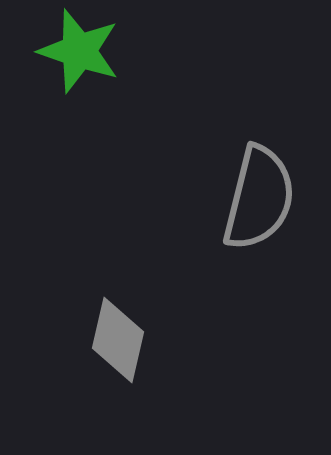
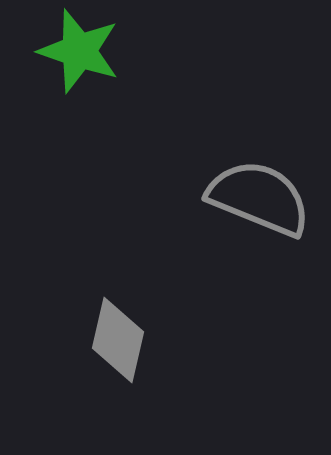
gray semicircle: rotated 82 degrees counterclockwise
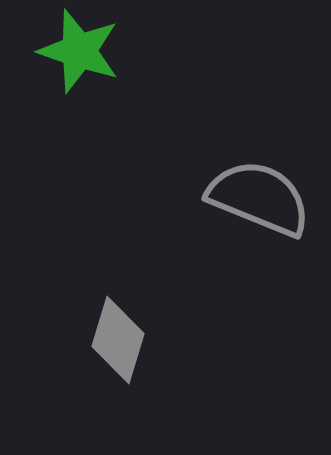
gray diamond: rotated 4 degrees clockwise
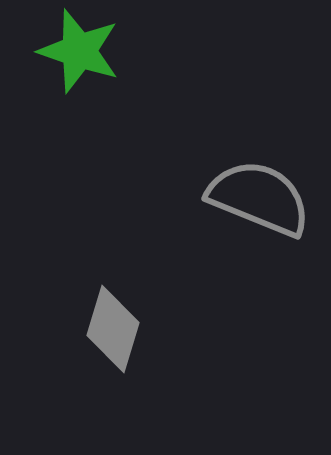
gray diamond: moved 5 px left, 11 px up
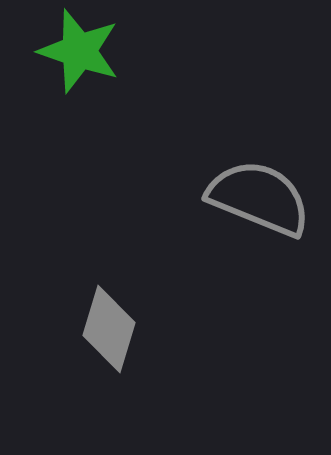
gray diamond: moved 4 px left
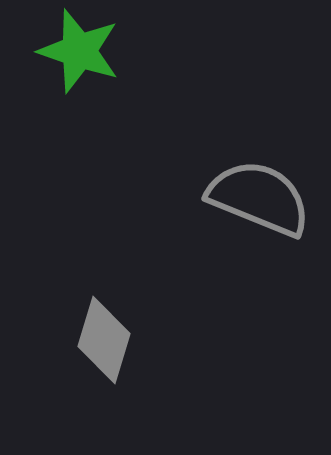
gray diamond: moved 5 px left, 11 px down
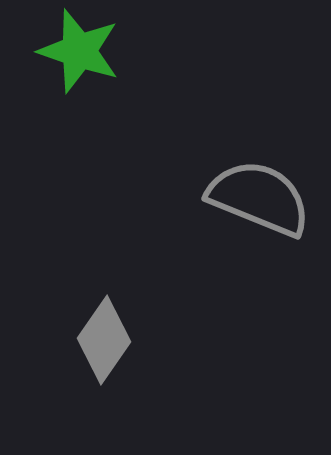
gray diamond: rotated 18 degrees clockwise
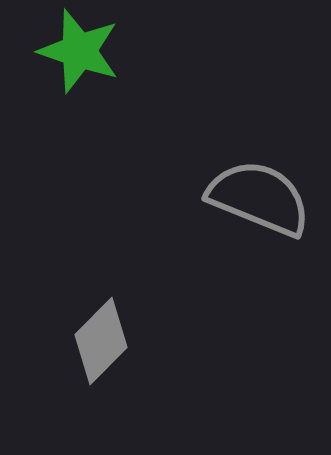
gray diamond: moved 3 px left, 1 px down; rotated 10 degrees clockwise
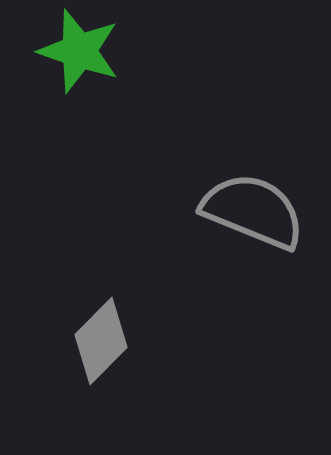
gray semicircle: moved 6 px left, 13 px down
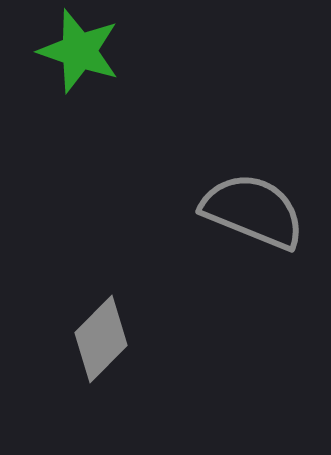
gray diamond: moved 2 px up
